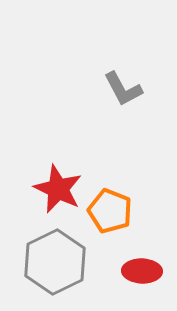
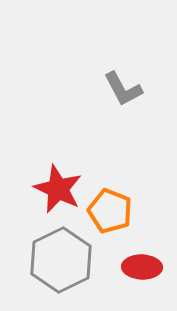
gray hexagon: moved 6 px right, 2 px up
red ellipse: moved 4 px up
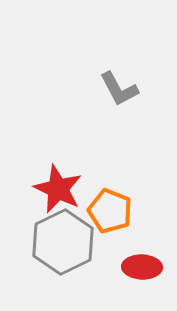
gray L-shape: moved 4 px left
gray hexagon: moved 2 px right, 18 px up
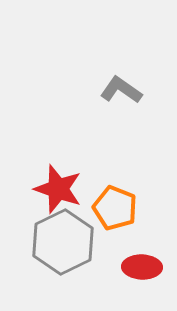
gray L-shape: moved 2 px right, 1 px down; rotated 153 degrees clockwise
red star: rotated 6 degrees counterclockwise
orange pentagon: moved 5 px right, 3 px up
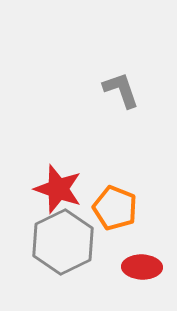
gray L-shape: rotated 36 degrees clockwise
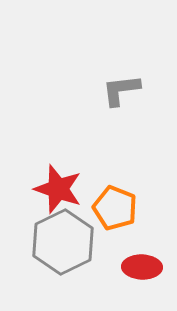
gray L-shape: rotated 78 degrees counterclockwise
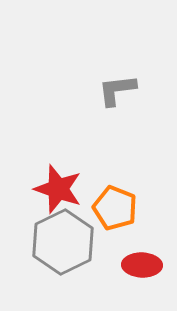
gray L-shape: moved 4 px left
red ellipse: moved 2 px up
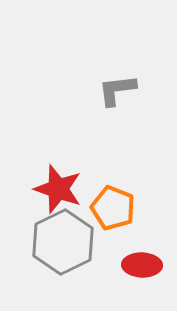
orange pentagon: moved 2 px left
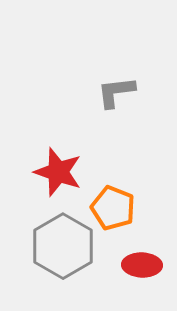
gray L-shape: moved 1 px left, 2 px down
red star: moved 17 px up
gray hexagon: moved 4 px down; rotated 4 degrees counterclockwise
